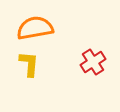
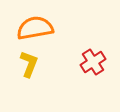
yellow L-shape: rotated 16 degrees clockwise
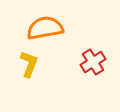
orange semicircle: moved 10 px right
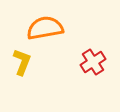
yellow L-shape: moved 7 px left, 2 px up
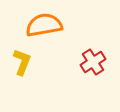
orange semicircle: moved 1 px left, 3 px up
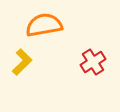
yellow L-shape: rotated 24 degrees clockwise
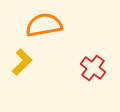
red cross: moved 6 px down; rotated 20 degrees counterclockwise
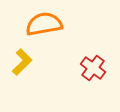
orange semicircle: moved 1 px up
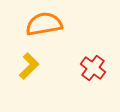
yellow L-shape: moved 7 px right, 4 px down
